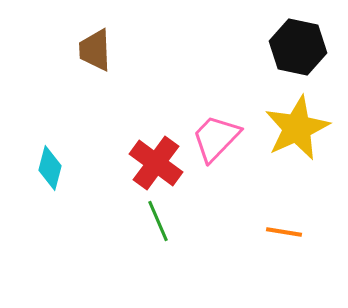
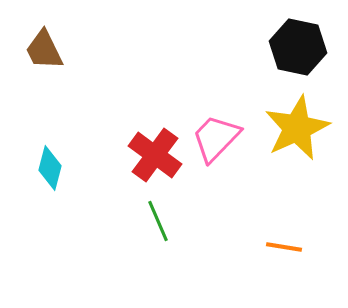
brown trapezoid: moved 51 px left; rotated 24 degrees counterclockwise
red cross: moved 1 px left, 8 px up
orange line: moved 15 px down
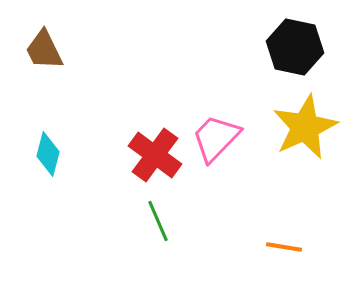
black hexagon: moved 3 px left
yellow star: moved 8 px right, 1 px up
cyan diamond: moved 2 px left, 14 px up
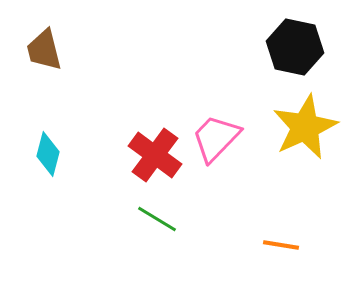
brown trapezoid: rotated 12 degrees clockwise
green line: moved 1 px left, 2 px up; rotated 36 degrees counterclockwise
orange line: moved 3 px left, 2 px up
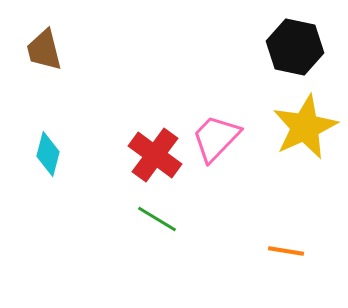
orange line: moved 5 px right, 6 px down
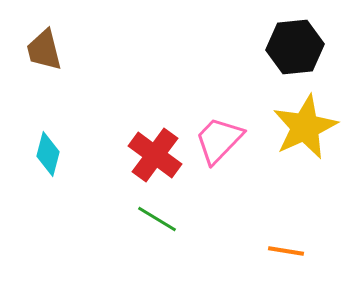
black hexagon: rotated 18 degrees counterclockwise
pink trapezoid: moved 3 px right, 2 px down
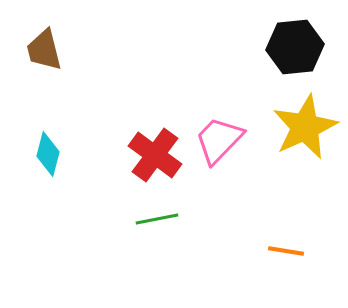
green line: rotated 42 degrees counterclockwise
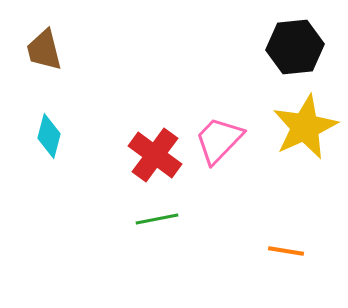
cyan diamond: moved 1 px right, 18 px up
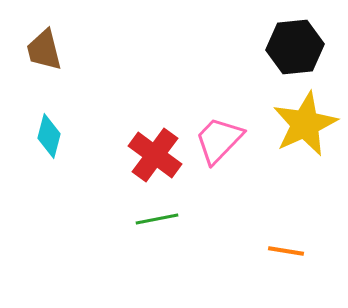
yellow star: moved 3 px up
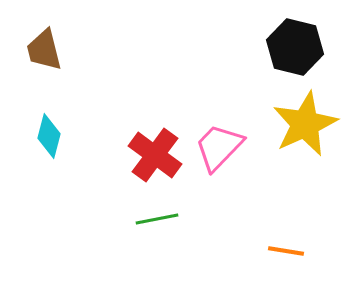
black hexagon: rotated 20 degrees clockwise
pink trapezoid: moved 7 px down
